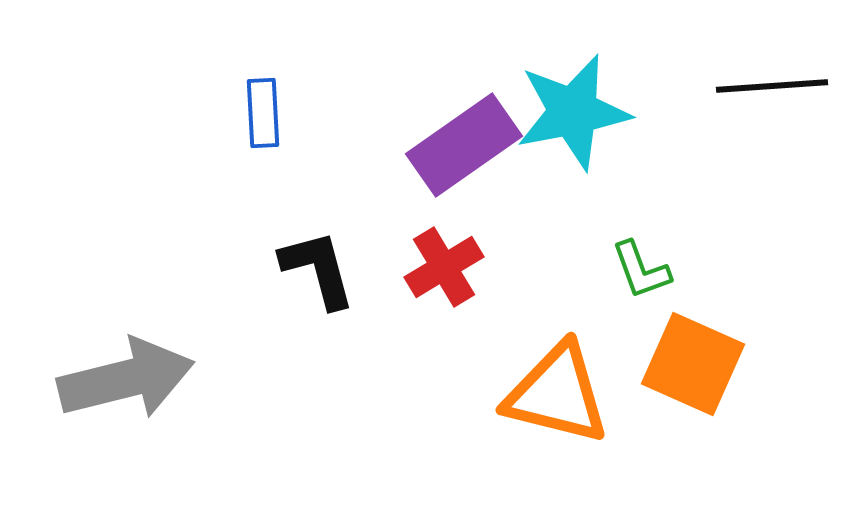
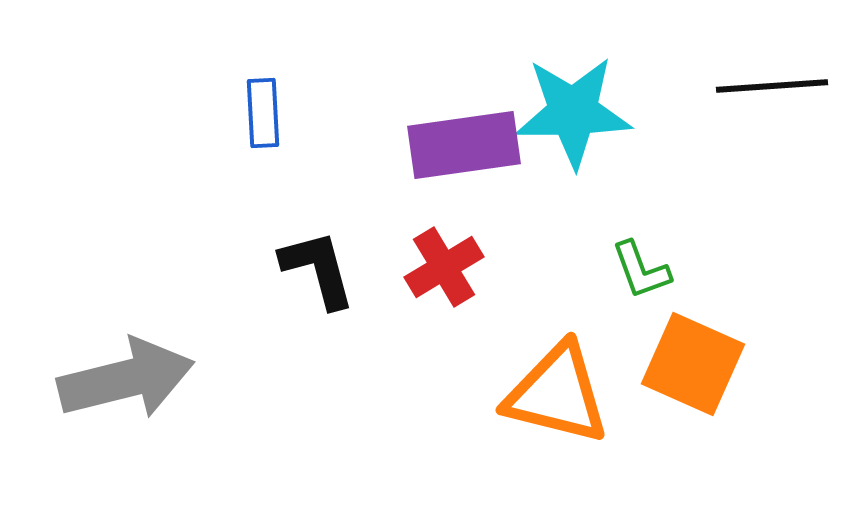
cyan star: rotated 10 degrees clockwise
purple rectangle: rotated 27 degrees clockwise
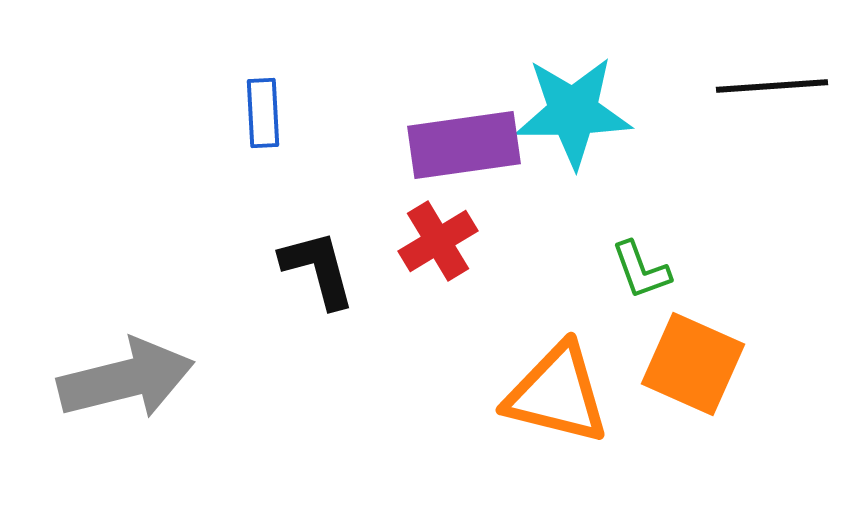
red cross: moved 6 px left, 26 px up
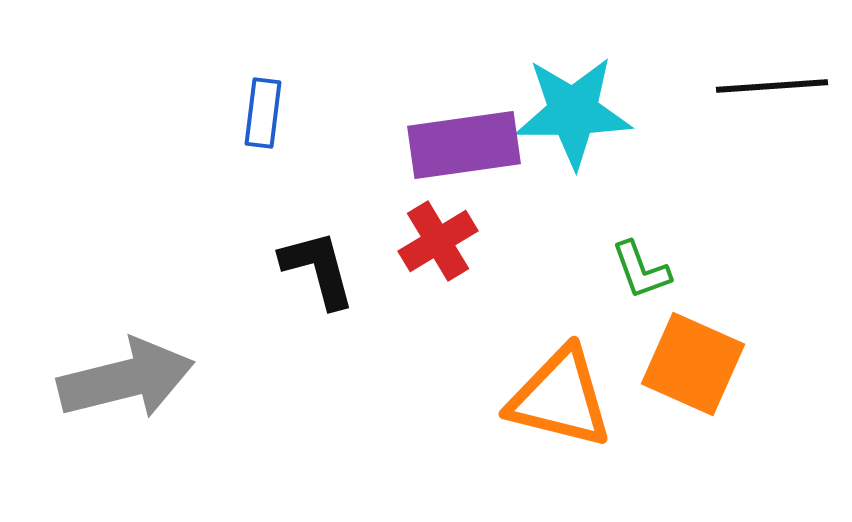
blue rectangle: rotated 10 degrees clockwise
orange triangle: moved 3 px right, 4 px down
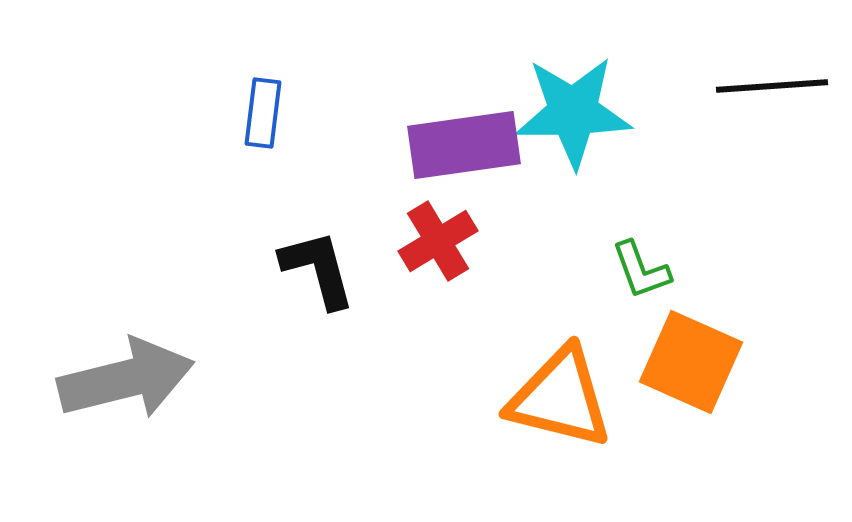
orange square: moved 2 px left, 2 px up
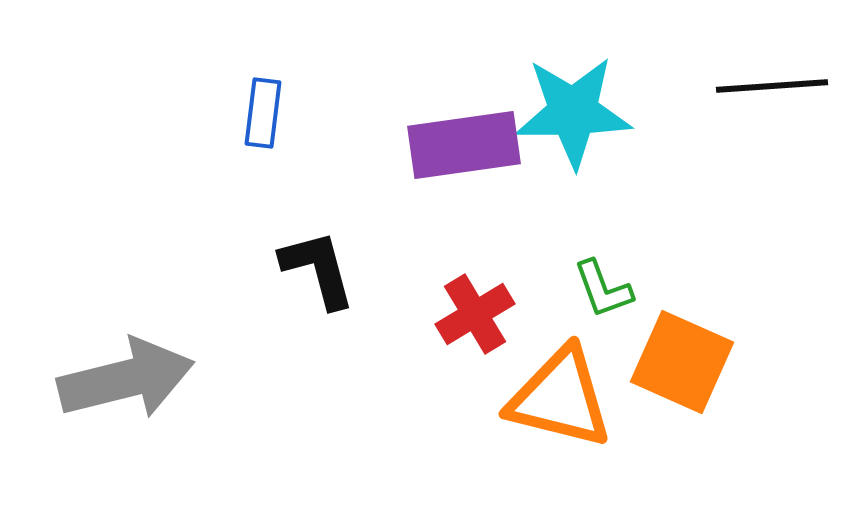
red cross: moved 37 px right, 73 px down
green L-shape: moved 38 px left, 19 px down
orange square: moved 9 px left
